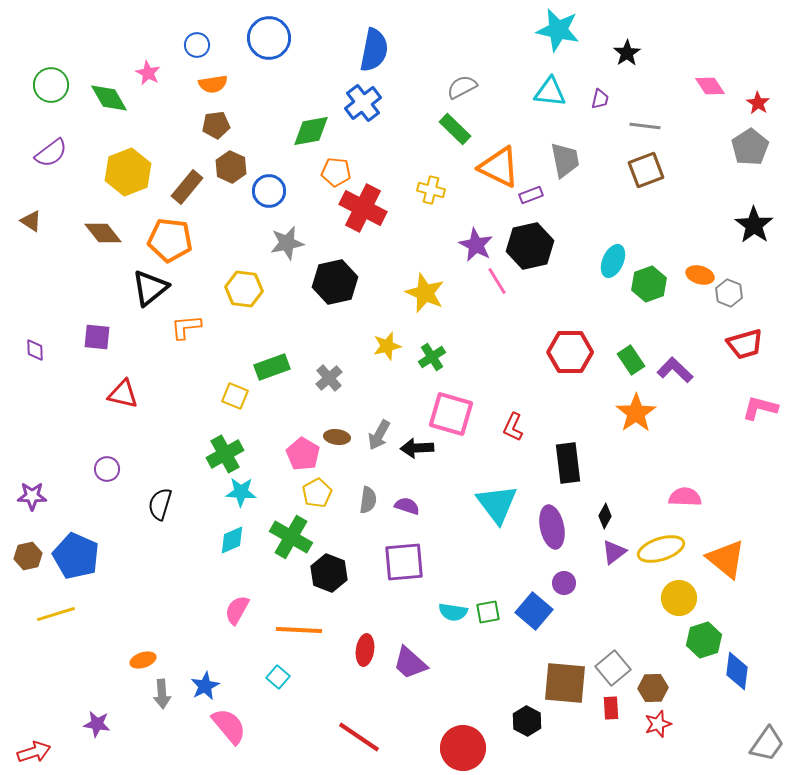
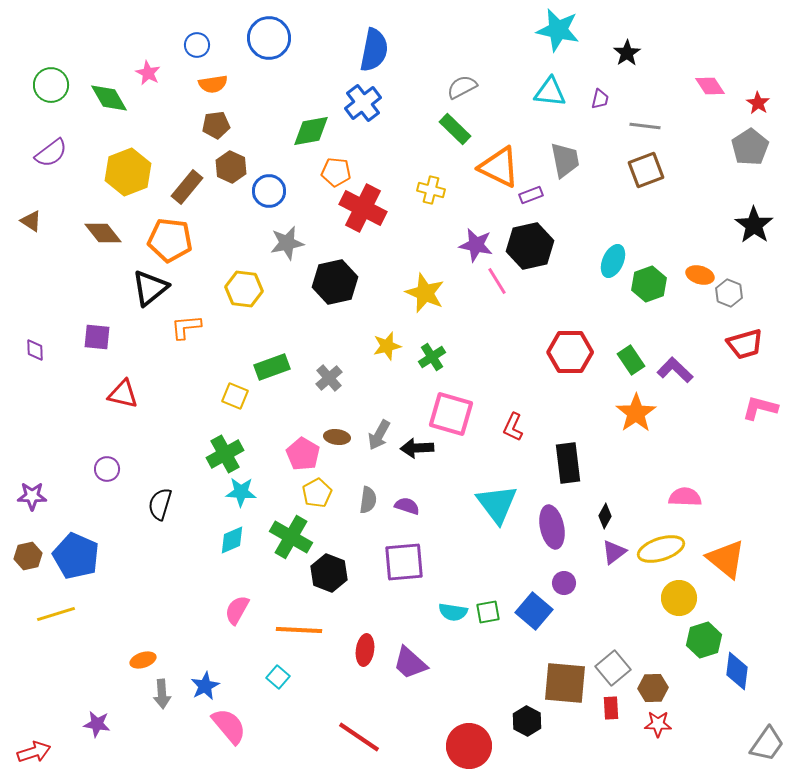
purple star at (476, 245): rotated 16 degrees counterclockwise
red star at (658, 724): rotated 20 degrees clockwise
red circle at (463, 748): moved 6 px right, 2 px up
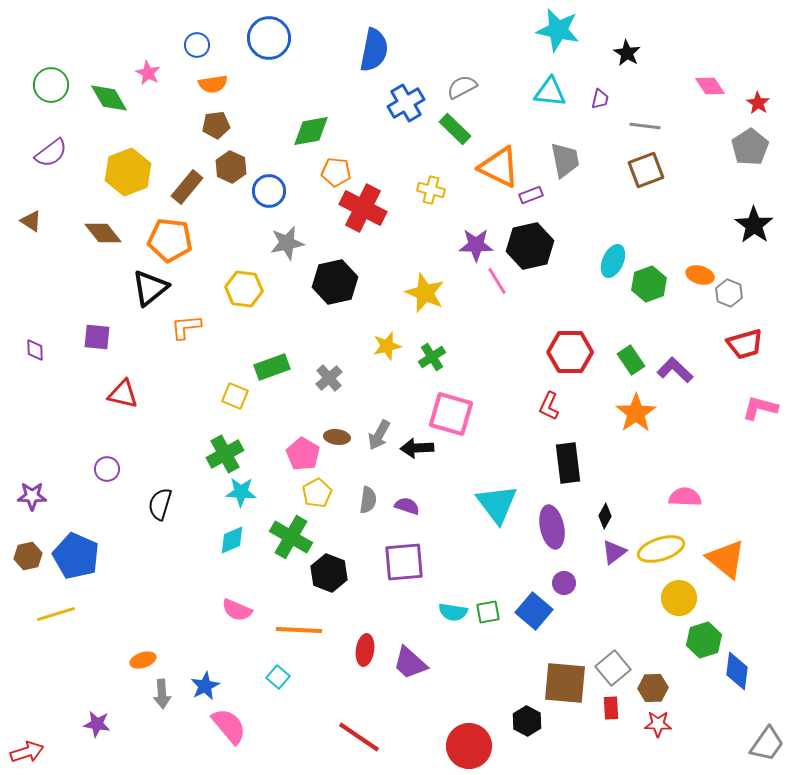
black star at (627, 53): rotated 8 degrees counterclockwise
blue cross at (363, 103): moved 43 px right; rotated 6 degrees clockwise
purple star at (476, 245): rotated 12 degrees counterclockwise
red L-shape at (513, 427): moved 36 px right, 21 px up
pink semicircle at (237, 610): rotated 96 degrees counterclockwise
red arrow at (34, 752): moved 7 px left
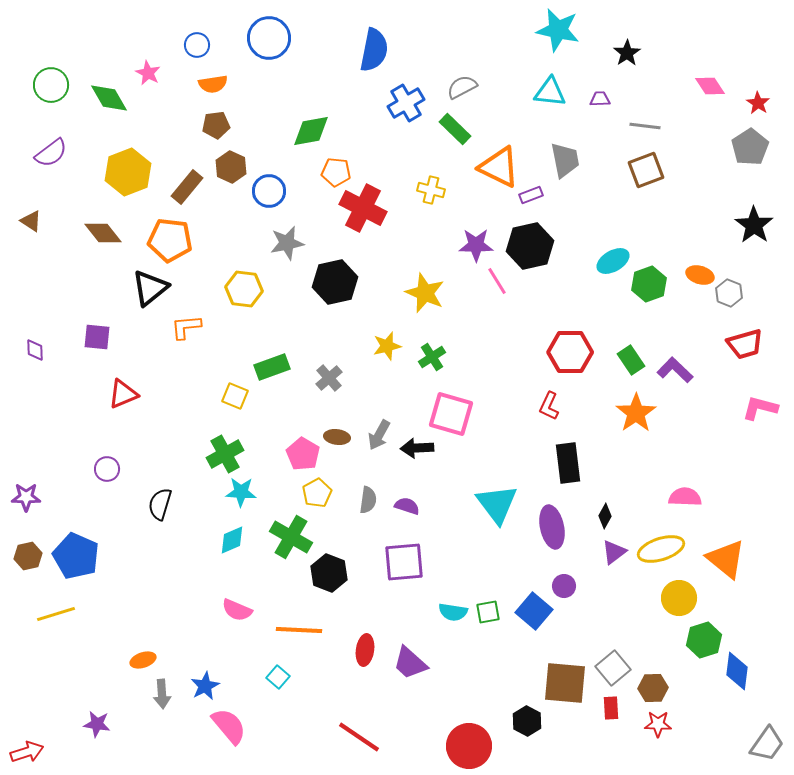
black star at (627, 53): rotated 8 degrees clockwise
purple trapezoid at (600, 99): rotated 105 degrees counterclockwise
cyan ellipse at (613, 261): rotated 36 degrees clockwise
red triangle at (123, 394): rotated 36 degrees counterclockwise
purple star at (32, 496): moved 6 px left, 1 px down
purple circle at (564, 583): moved 3 px down
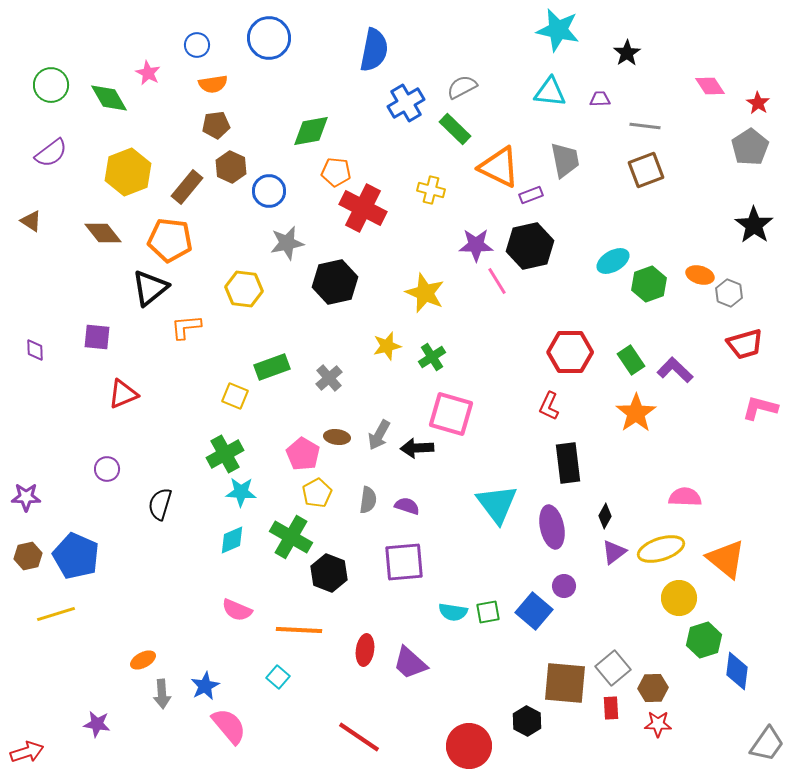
orange ellipse at (143, 660): rotated 10 degrees counterclockwise
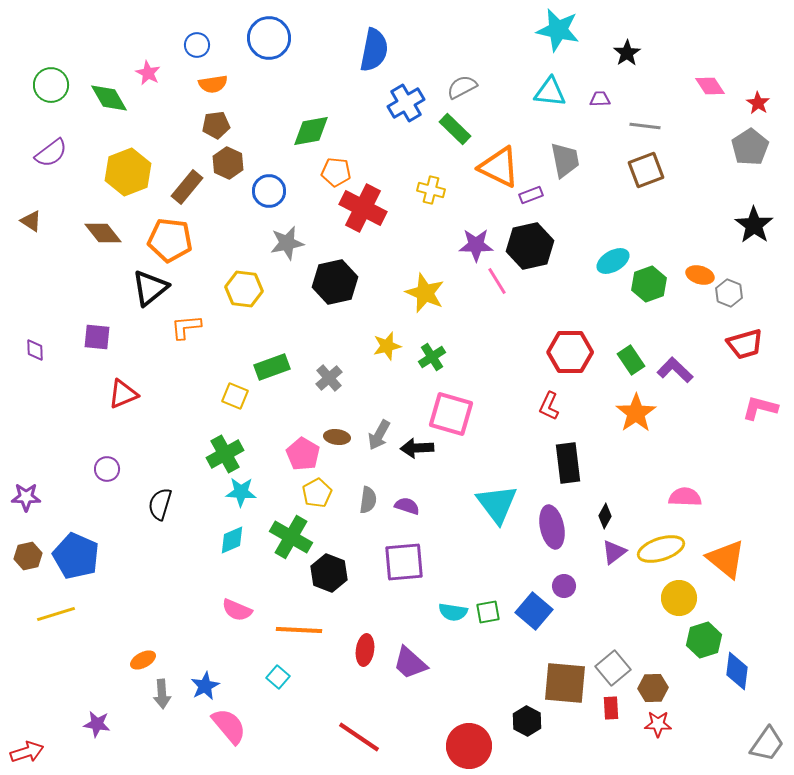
brown hexagon at (231, 167): moved 3 px left, 4 px up
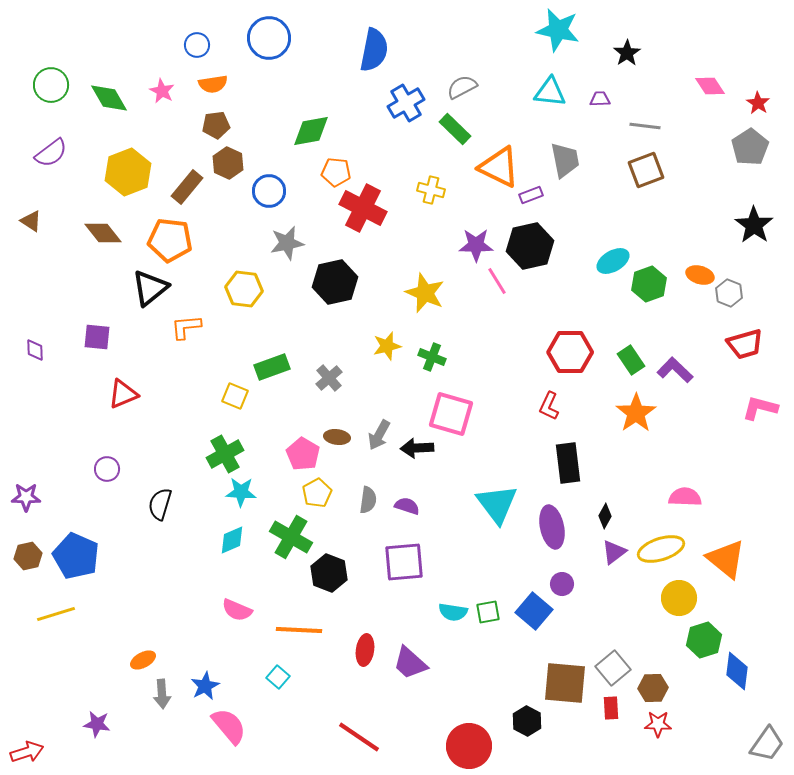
pink star at (148, 73): moved 14 px right, 18 px down
green cross at (432, 357): rotated 36 degrees counterclockwise
purple circle at (564, 586): moved 2 px left, 2 px up
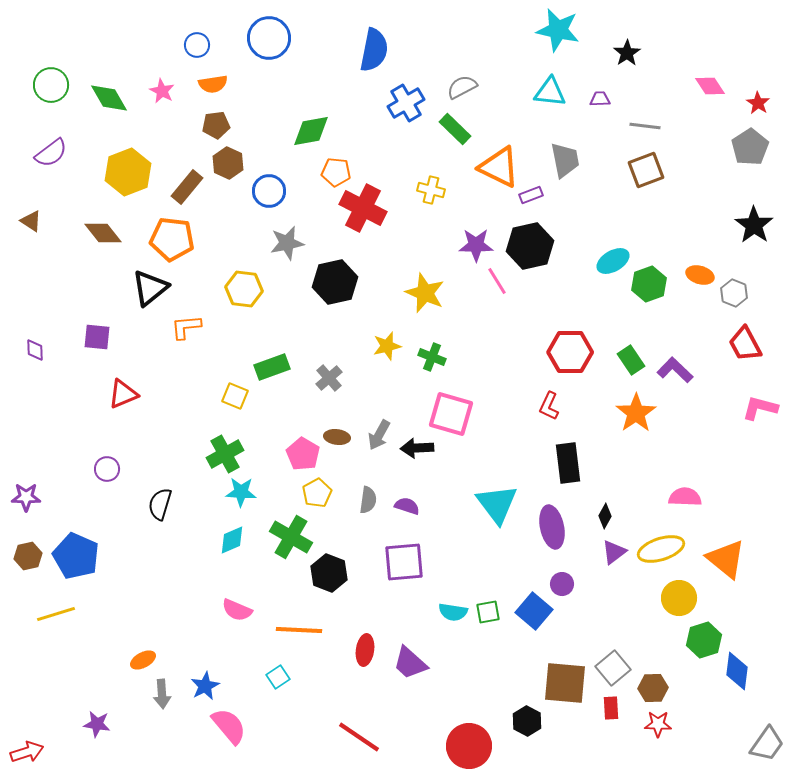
orange pentagon at (170, 240): moved 2 px right, 1 px up
gray hexagon at (729, 293): moved 5 px right
red trapezoid at (745, 344): rotated 78 degrees clockwise
cyan square at (278, 677): rotated 15 degrees clockwise
